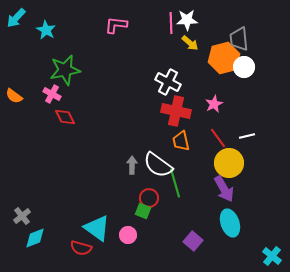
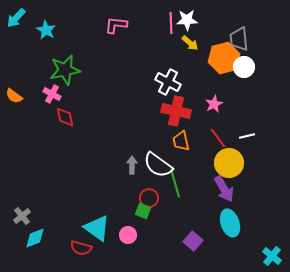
red diamond: rotated 15 degrees clockwise
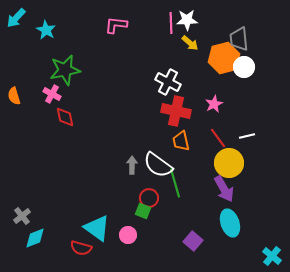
orange semicircle: rotated 36 degrees clockwise
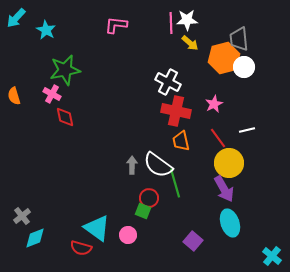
white line: moved 6 px up
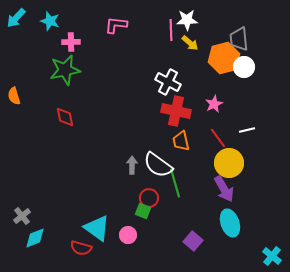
pink line: moved 7 px down
cyan star: moved 4 px right, 9 px up; rotated 12 degrees counterclockwise
pink cross: moved 19 px right, 52 px up; rotated 30 degrees counterclockwise
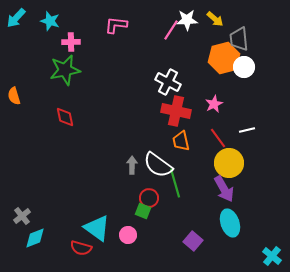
pink line: rotated 35 degrees clockwise
yellow arrow: moved 25 px right, 24 px up
